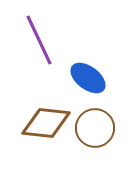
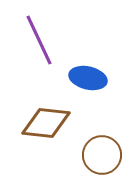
blue ellipse: rotated 24 degrees counterclockwise
brown circle: moved 7 px right, 27 px down
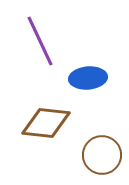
purple line: moved 1 px right, 1 px down
blue ellipse: rotated 18 degrees counterclockwise
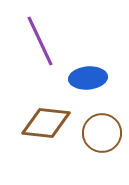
brown circle: moved 22 px up
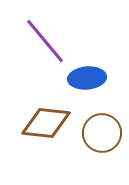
purple line: moved 5 px right; rotated 15 degrees counterclockwise
blue ellipse: moved 1 px left
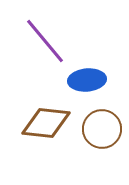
blue ellipse: moved 2 px down
brown circle: moved 4 px up
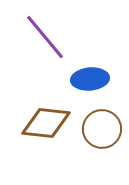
purple line: moved 4 px up
blue ellipse: moved 3 px right, 1 px up
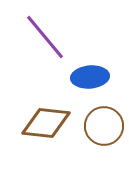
blue ellipse: moved 2 px up
brown circle: moved 2 px right, 3 px up
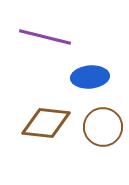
purple line: rotated 36 degrees counterclockwise
brown circle: moved 1 px left, 1 px down
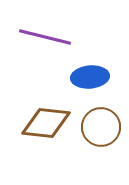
brown circle: moved 2 px left
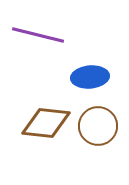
purple line: moved 7 px left, 2 px up
brown circle: moved 3 px left, 1 px up
